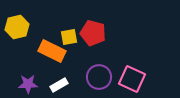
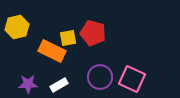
yellow square: moved 1 px left, 1 px down
purple circle: moved 1 px right
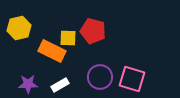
yellow hexagon: moved 2 px right, 1 px down
red pentagon: moved 2 px up
yellow square: rotated 12 degrees clockwise
pink square: rotated 8 degrees counterclockwise
white rectangle: moved 1 px right
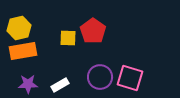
red pentagon: rotated 20 degrees clockwise
orange rectangle: moved 29 px left; rotated 36 degrees counterclockwise
pink square: moved 2 px left, 1 px up
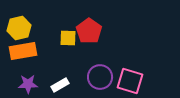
red pentagon: moved 4 px left
pink square: moved 3 px down
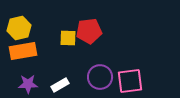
red pentagon: rotated 30 degrees clockwise
pink square: rotated 24 degrees counterclockwise
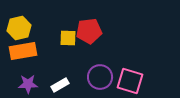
pink square: rotated 24 degrees clockwise
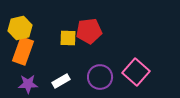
yellow hexagon: moved 1 px right
orange rectangle: rotated 60 degrees counterclockwise
pink square: moved 6 px right, 9 px up; rotated 24 degrees clockwise
white rectangle: moved 1 px right, 4 px up
